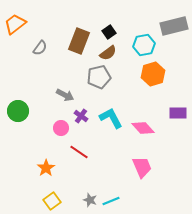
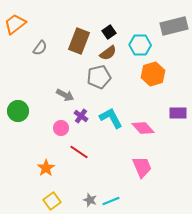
cyan hexagon: moved 4 px left; rotated 10 degrees clockwise
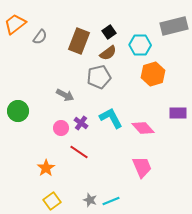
gray semicircle: moved 11 px up
purple cross: moved 7 px down
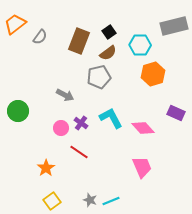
purple rectangle: moved 2 px left; rotated 24 degrees clockwise
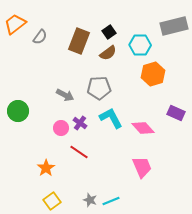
gray pentagon: moved 11 px down; rotated 10 degrees clockwise
purple cross: moved 1 px left
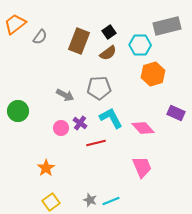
gray rectangle: moved 7 px left
red line: moved 17 px right, 9 px up; rotated 48 degrees counterclockwise
yellow square: moved 1 px left, 1 px down
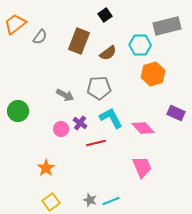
black square: moved 4 px left, 17 px up
pink circle: moved 1 px down
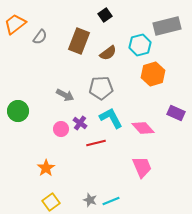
cyan hexagon: rotated 15 degrees counterclockwise
gray pentagon: moved 2 px right
